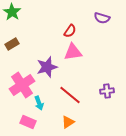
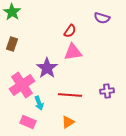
brown rectangle: rotated 40 degrees counterclockwise
purple star: moved 1 px down; rotated 20 degrees counterclockwise
red line: rotated 35 degrees counterclockwise
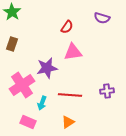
red semicircle: moved 3 px left, 4 px up
purple star: rotated 25 degrees clockwise
cyan arrow: moved 3 px right; rotated 40 degrees clockwise
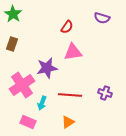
green star: moved 1 px right, 2 px down
purple cross: moved 2 px left, 2 px down; rotated 24 degrees clockwise
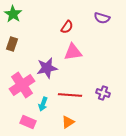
purple cross: moved 2 px left
cyan arrow: moved 1 px right, 1 px down
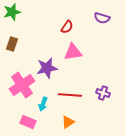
green star: moved 1 px left, 2 px up; rotated 24 degrees clockwise
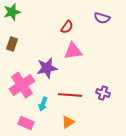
pink triangle: moved 1 px up
pink rectangle: moved 2 px left, 1 px down
